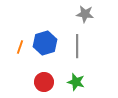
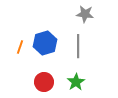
gray line: moved 1 px right
green star: rotated 24 degrees clockwise
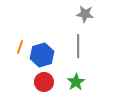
blue hexagon: moved 3 px left, 12 px down
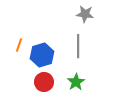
orange line: moved 1 px left, 2 px up
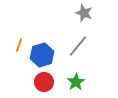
gray star: moved 1 px left, 1 px up; rotated 12 degrees clockwise
gray line: rotated 40 degrees clockwise
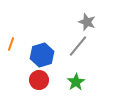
gray star: moved 3 px right, 9 px down
orange line: moved 8 px left, 1 px up
red circle: moved 5 px left, 2 px up
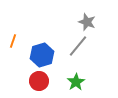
orange line: moved 2 px right, 3 px up
red circle: moved 1 px down
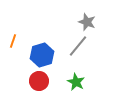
green star: rotated 12 degrees counterclockwise
